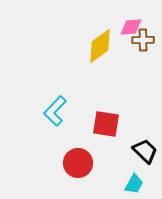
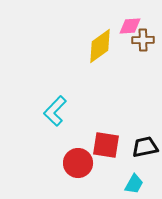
pink diamond: moved 1 px left, 1 px up
red square: moved 21 px down
black trapezoid: moved 4 px up; rotated 56 degrees counterclockwise
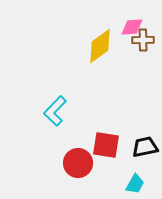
pink diamond: moved 2 px right, 1 px down
cyan trapezoid: moved 1 px right
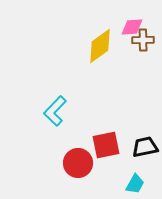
red square: rotated 20 degrees counterclockwise
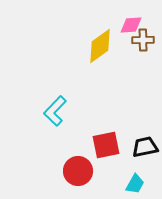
pink diamond: moved 1 px left, 2 px up
red circle: moved 8 px down
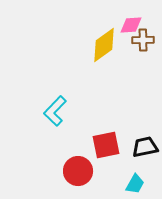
yellow diamond: moved 4 px right, 1 px up
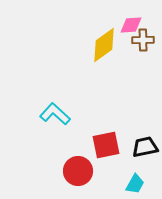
cyan L-shape: moved 3 px down; rotated 88 degrees clockwise
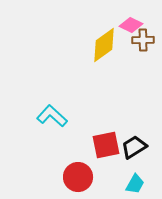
pink diamond: rotated 30 degrees clockwise
cyan L-shape: moved 3 px left, 2 px down
black trapezoid: moved 11 px left; rotated 20 degrees counterclockwise
red circle: moved 6 px down
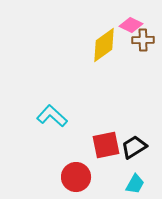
red circle: moved 2 px left
